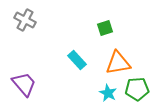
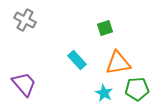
cyan star: moved 4 px left
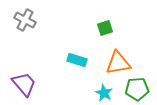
cyan rectangle: rotated 30 degrees counterclockwise
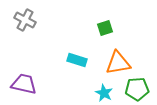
purple trapezoid: rotated 36 degrees counterclockwise
